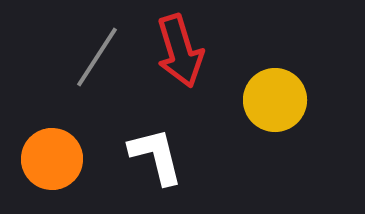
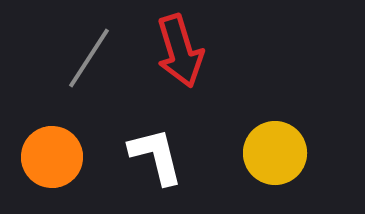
gray line: moved 8 px left, 1 px down
yellow circle: moved 53 px down
orange circle: moved 2 px up
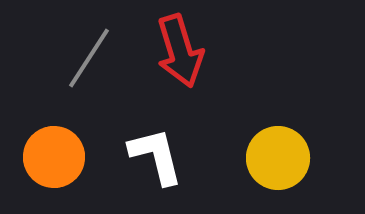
yellow circle: moved 3 px right, 5 px down
orange circle: moved 2 px right
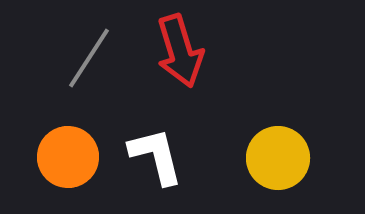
orange circle: moved 14 px right
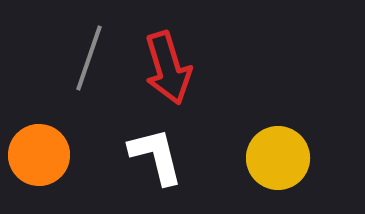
red arrow: moved 12 px left, 17 px down
gray line: rotated 14 degrees counterclockwise
orange circle: moved 29 px left, 2 px up
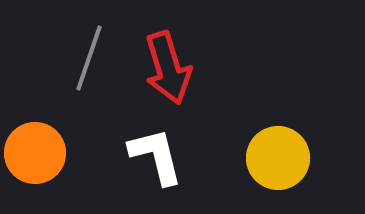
orange circle: moved 4 px left, 2 px up
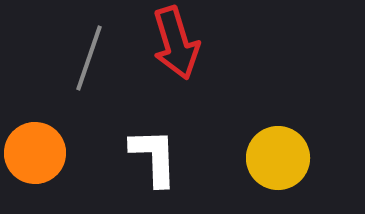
red arrow: moved 8 px right, 25 px up
white L-shape: moved 2 px left, 1 px down; rotated 12 degrees clockwise
